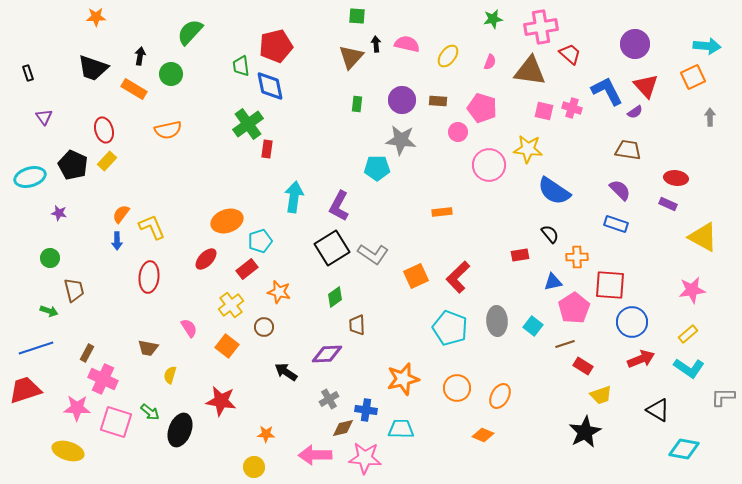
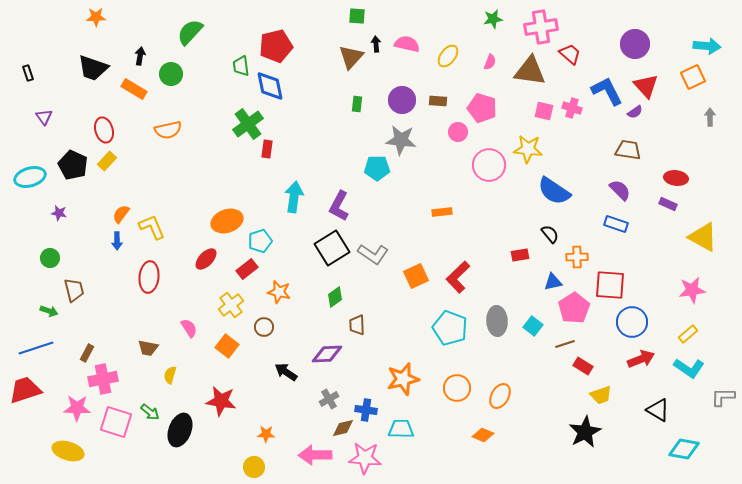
pink cross at (103, 379): rotated 36 degrees counterclockwise
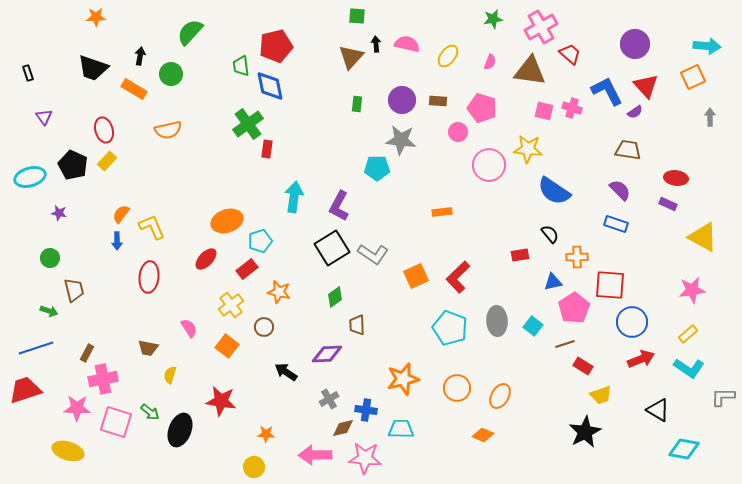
pink cross at (541, 27): rotated 20 degrees counterclockwise
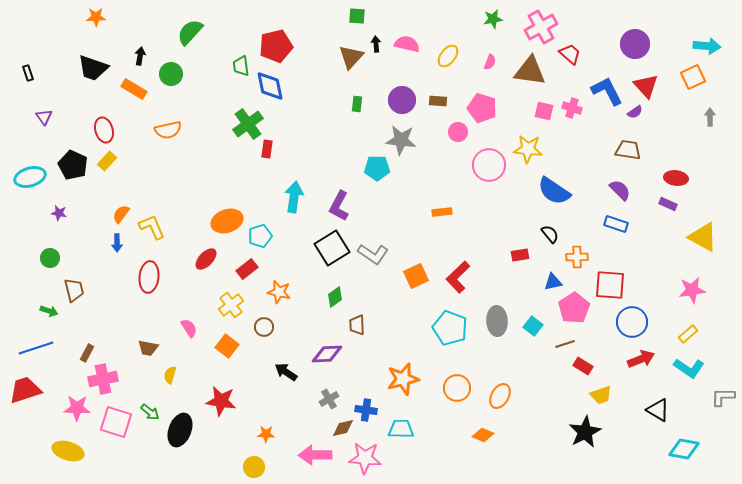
blue arrow at (117, 241): moved 2 px down
cyan pentagon at (260, 241): moved 5 px up
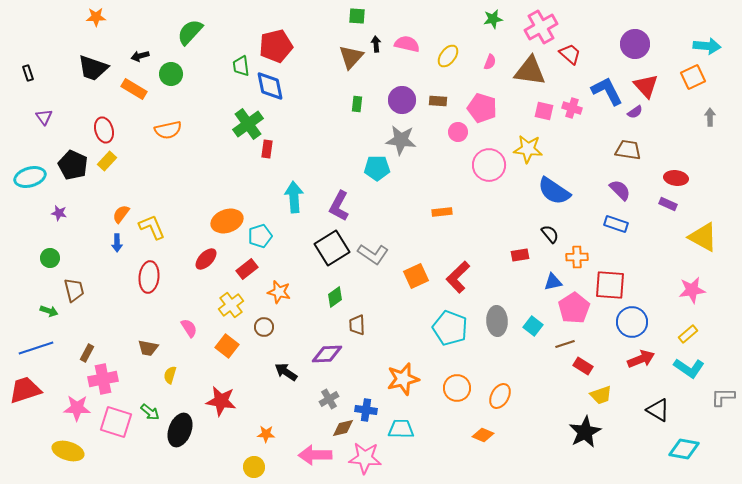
black arrow at (140, 56): rotated 114 degrees counterclockwise
cyan arrow at (294, 197): rotated 12 degrees counterclockwise
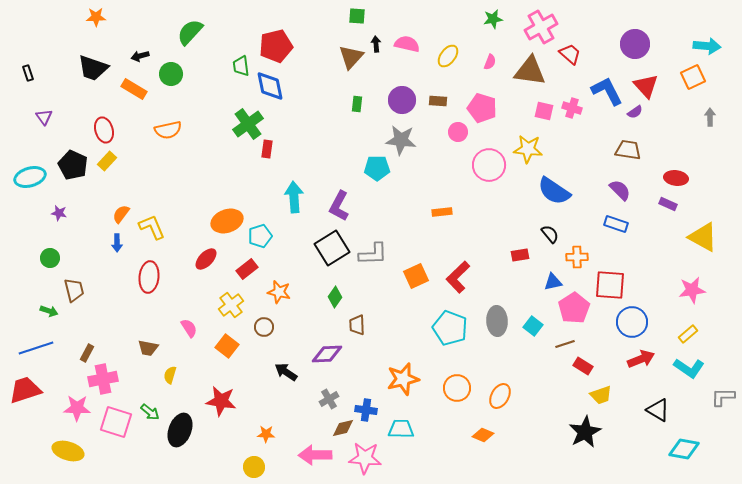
gray L-shape at (373, 254): rotated 36 degrees counterclockwise
green diamond at (335, 297): rotated 20 degrees counterclockwise
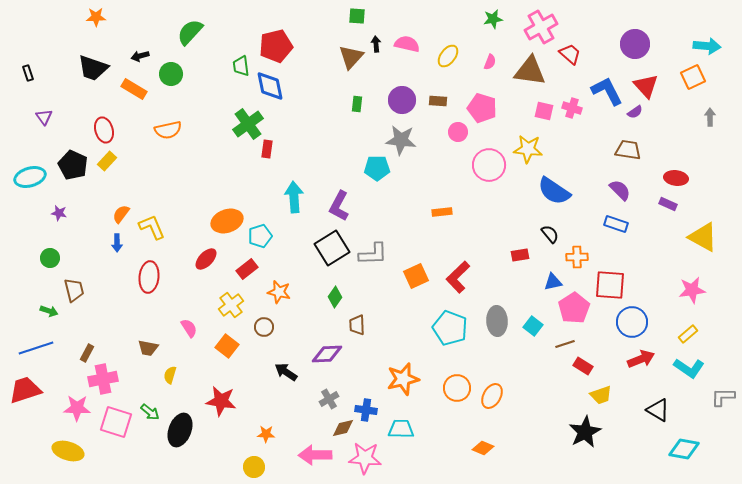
orange ellipse at (500, 396): moved 8 px left
orange diamond at (483, 435): moved 13 px down
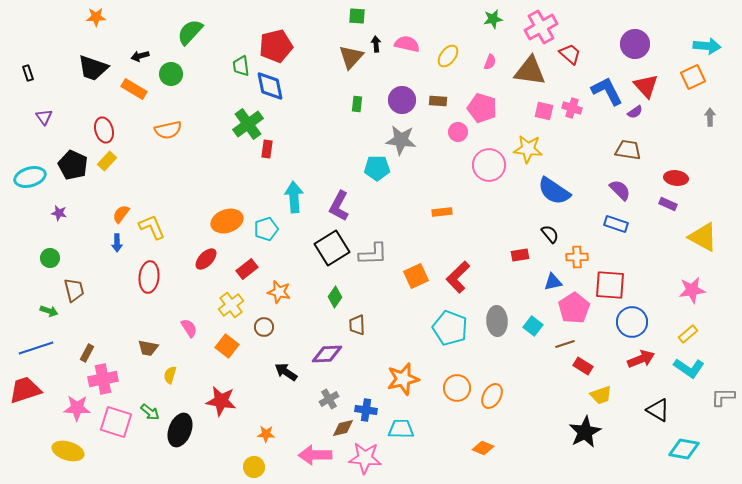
cyan pentagon at (260, 236): moved 6 px right, 7 px up
